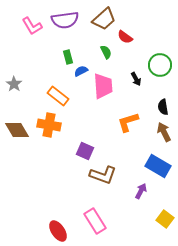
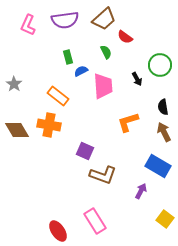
pink L-shape: moved 4 px left, 1 px up; rotated 55 degrees clockwise
black arrow: moved 1 px right
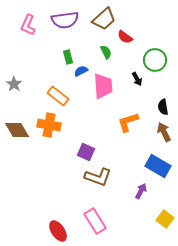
green circle: moved 5 px left, 5 px up
purple square: moved 1 px right, 1 px down
brown L-shape: moved 5 px left, 2 px down
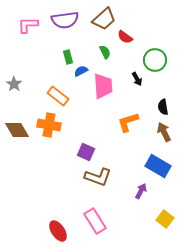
pink L-shape: rotated 65 degrees clockwise
green semicircle: moved 1 px left
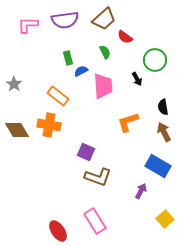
green rectangle: moved 1 px down
yellow square: rotated 12 degrees clockwise
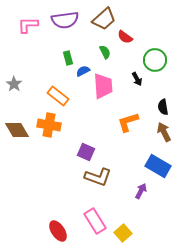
blue semicircle: moved 2 px right
yellow square: moved 42 px left, 14 px down
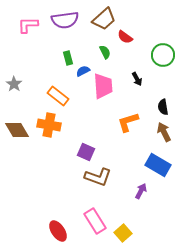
green circle: moved 8 px right, 5 px up
blue rectangle: moved 1 px up
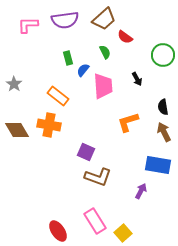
blue semicircle: moved 1 px up; rotated 24 degrees counterclockwise
blue rectangle: rotated 20 degrees counterclockwise
